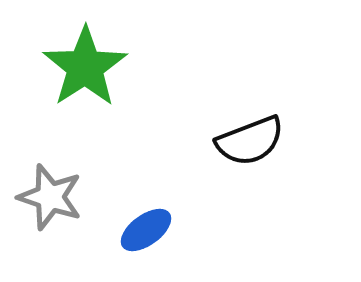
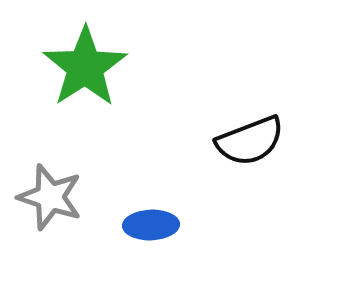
blue ellipse: moved 5 px right, 5 px up; rotated 34 degrees clockwise
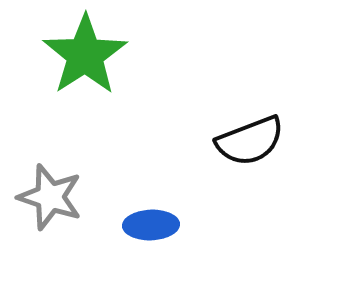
green star: moved 12 px up
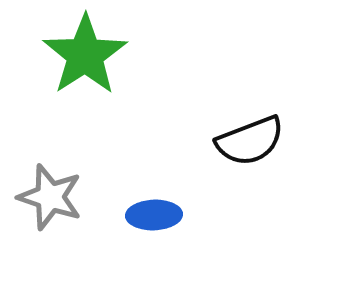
blue ellipse: moved 3 px right, 10 px up
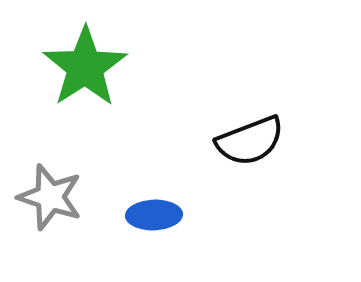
green star: moved 12 px down
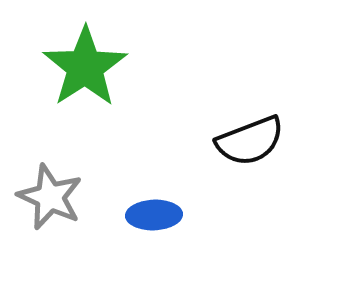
gray star: rotated 6 degrees clockwise
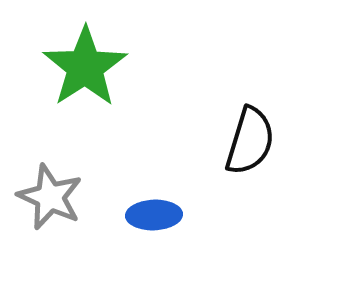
black semicircle: rotated 52 degrees counterclockwise
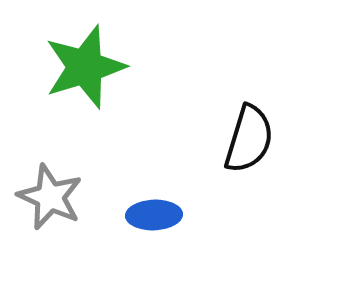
green star: rotated 16 degrees clockwise
black semicircle: moved 1 px left, 2 px up
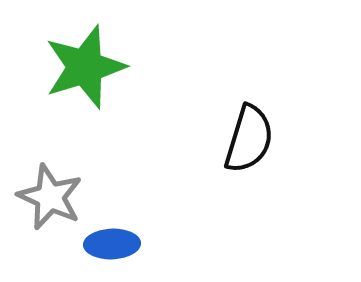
blue ellipse: moved 42 px left, 29 px down
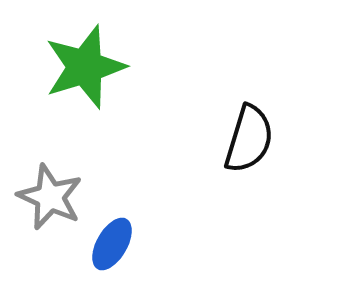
blue ellipse: rotated 58 degrees counterclockwise
